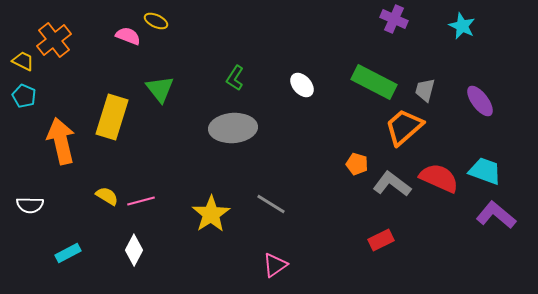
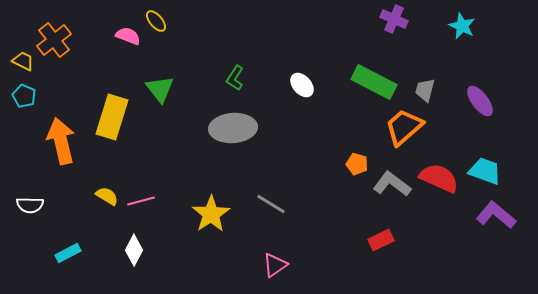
yellow ellipse: rotated 25 degrees clockwise
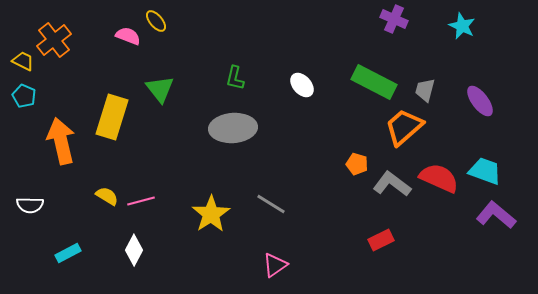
green L-shape: rotated 20 degrees counterclockwise
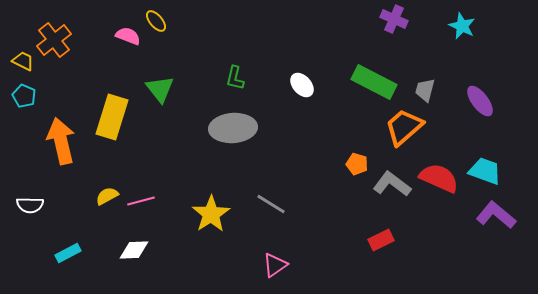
yellow semicircle: rotated 60 degrees counterclockwise
white diamond: rotated 60 degrees clockwise
